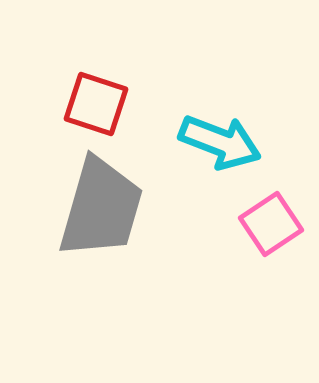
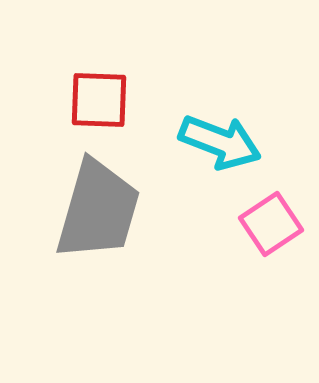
red square: moved 3 px right, 4 px up; rotated 16 degrees counterclockwise
gray trapezoid: moved 3 px left, 2 px down
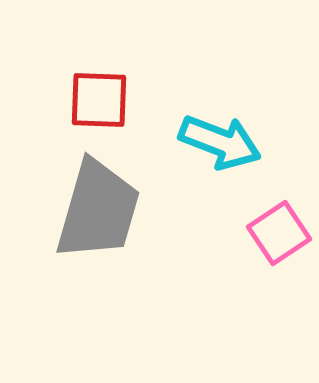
pink square: moved 8 px right, 9 px down
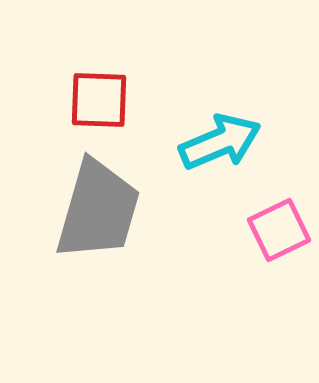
cyan arrow: rotated 44 degrees counterclockwise
pink square: moved 3 px up; rotated 8 degrees clockwise
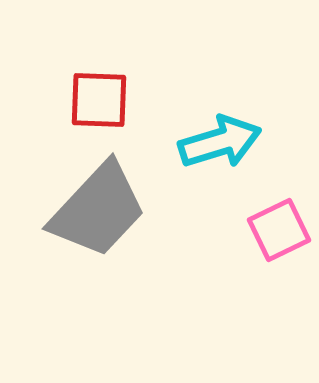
cyan arrow: rotated 6 degrees clockwise
gray trapezoid: rotated 27 degrees clockwise
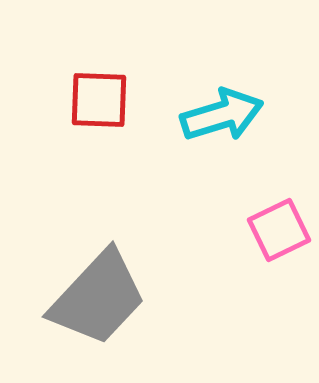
cyan arrow: moved 2 px right, 27 px up
gray trapezoid: moved 88 px down
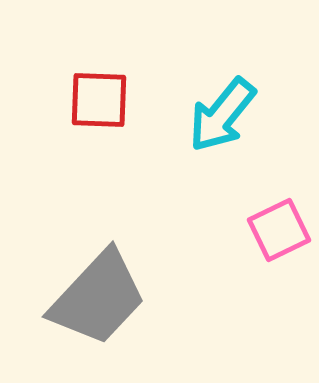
cyan arrow: rotated 146 degrees clockwise
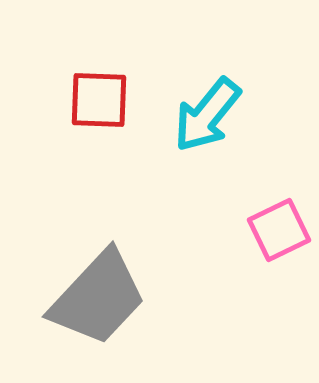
cyan arrow: moved 15 px left
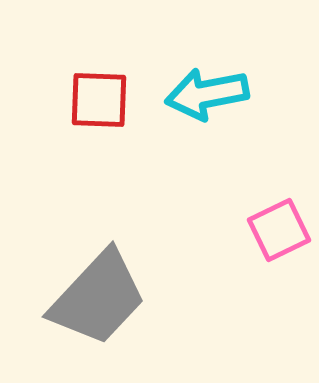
cyan arrow: moved 21 px up; rotated 40 degrees clockwise
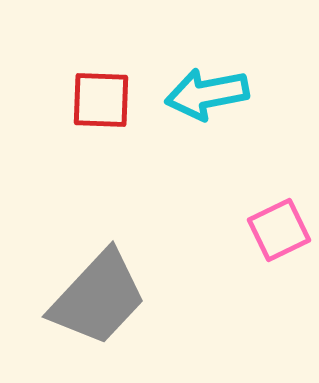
red square: moved 2 px right
